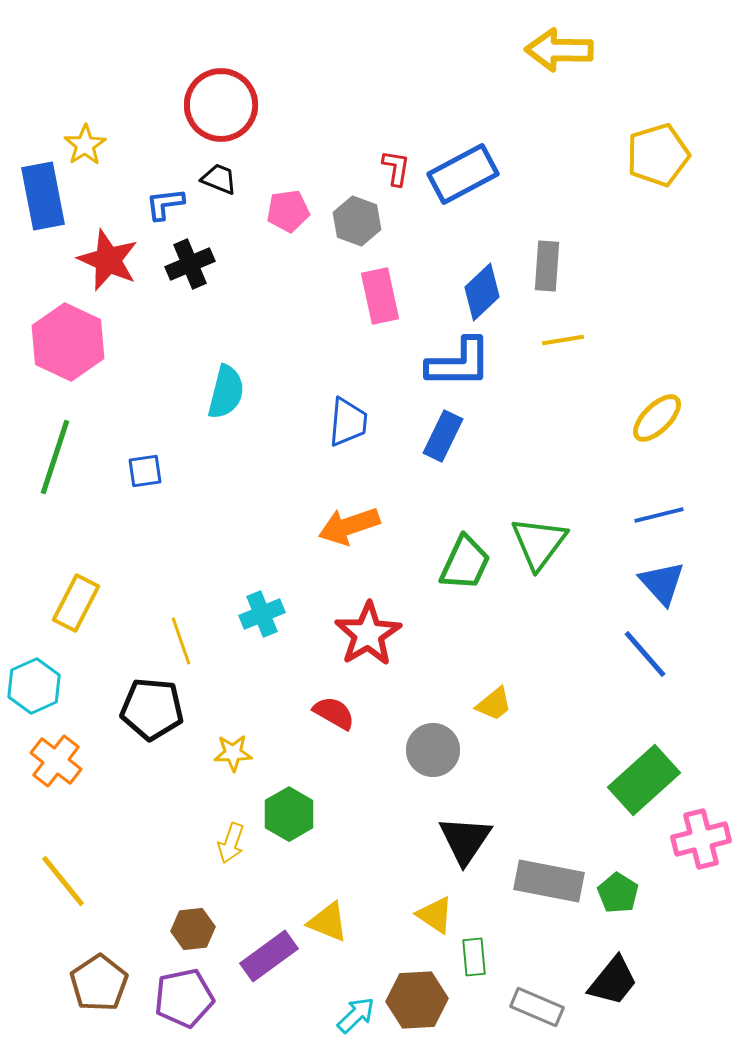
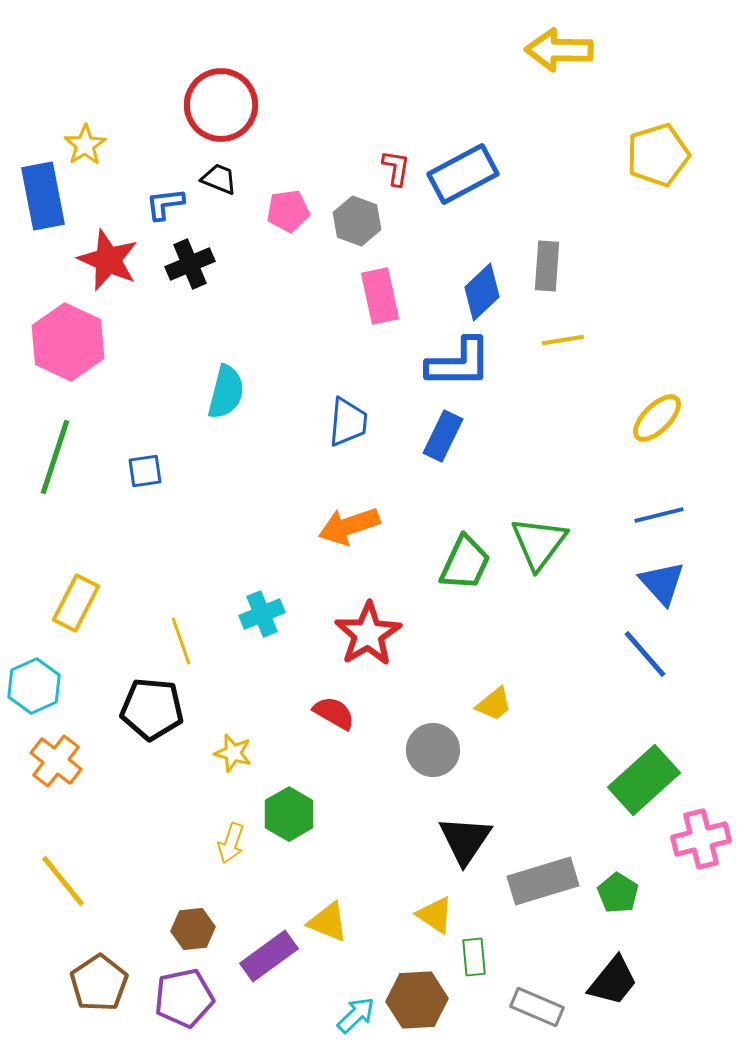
yellow star at (233, 753): rotated 18 degrees clockwise
gray rectangle at (549, 881): moved 6 px left; rotated 28 degrees counterclockwise
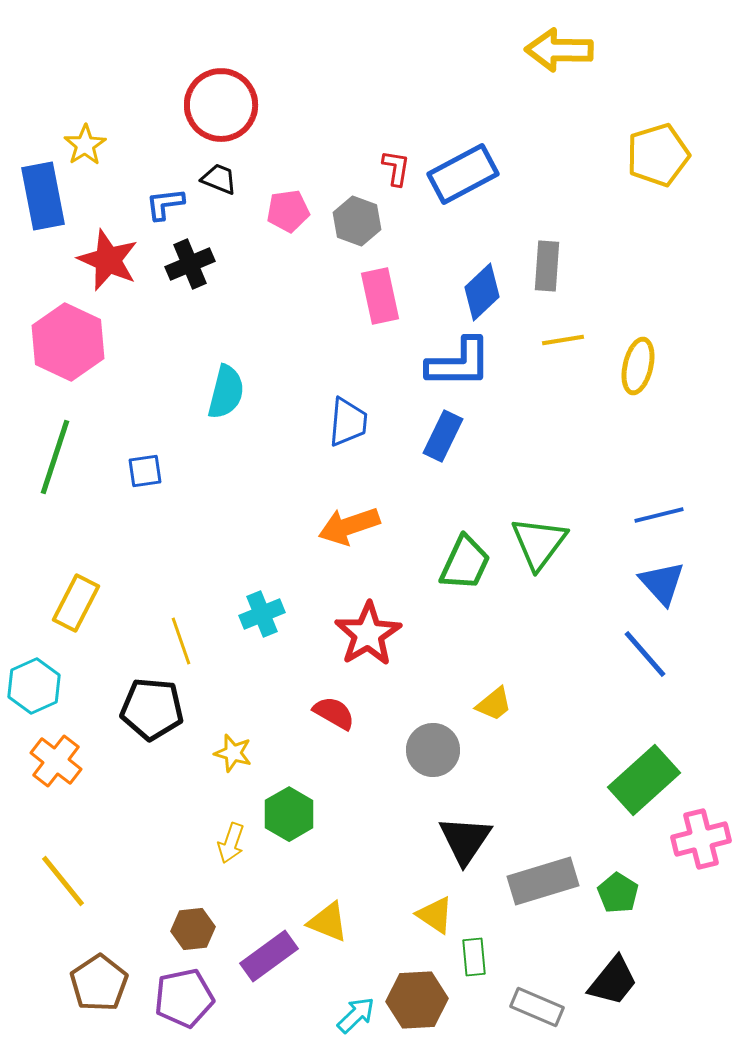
yellow ellipse at (657, 418): moved 19 px left, 52 px up; rotated 32 degrees counterclockwise
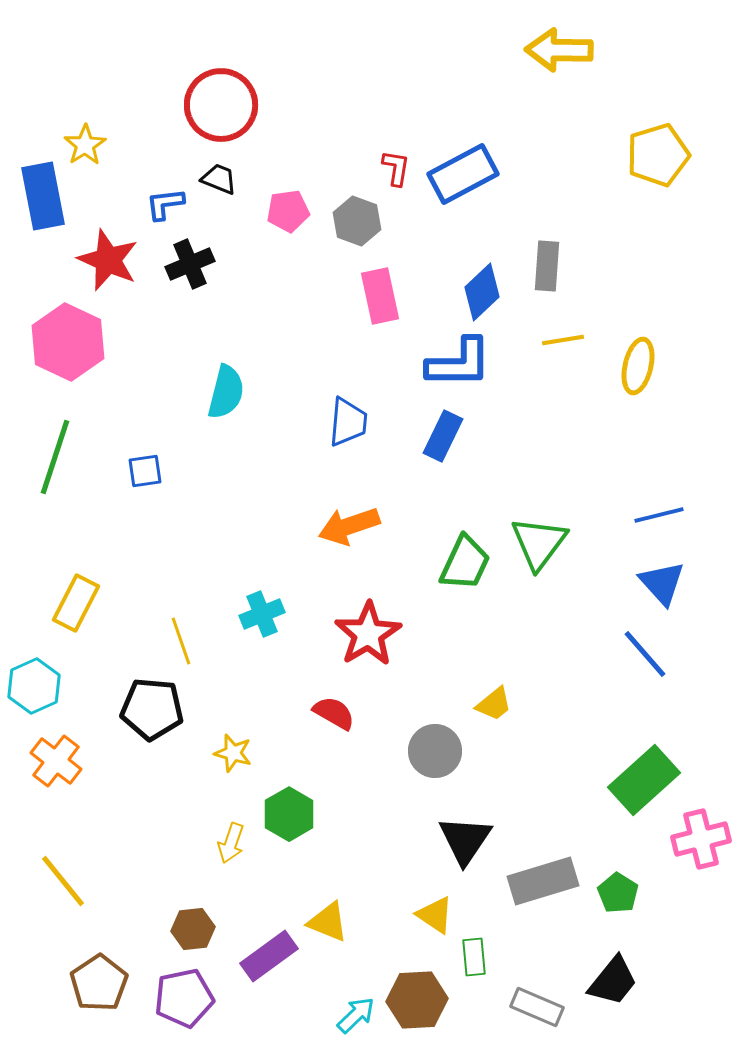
gray circle at (433, 750): moved 2 px right, 1 px down
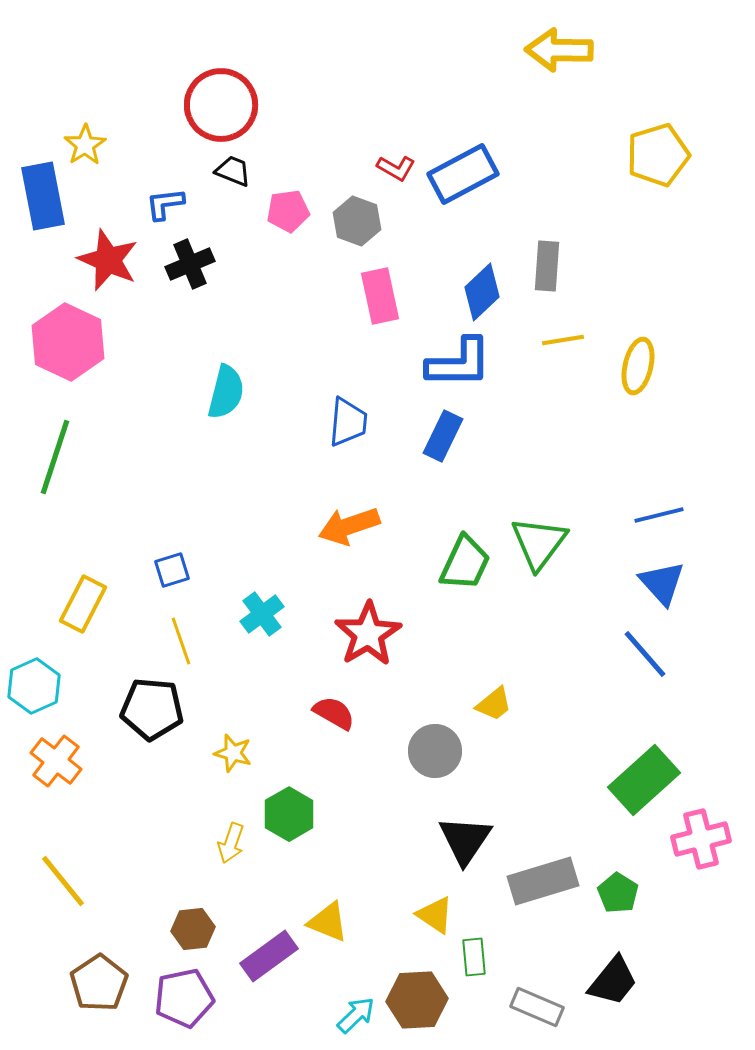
red L-shape at (396, 168): rotated 111 degrees clockwise
black trapezoid at (219, 179): moved 14 px right, 8 px up
blue square at (145, 471): moved 27 px right, 99 px down; rotated 9 degrees counterclockwise
yellow rectangle at (76, 603): moved 7 px right, 1 px down
cyan cross at (262, 614): rotated 15 degrees counterclockwise
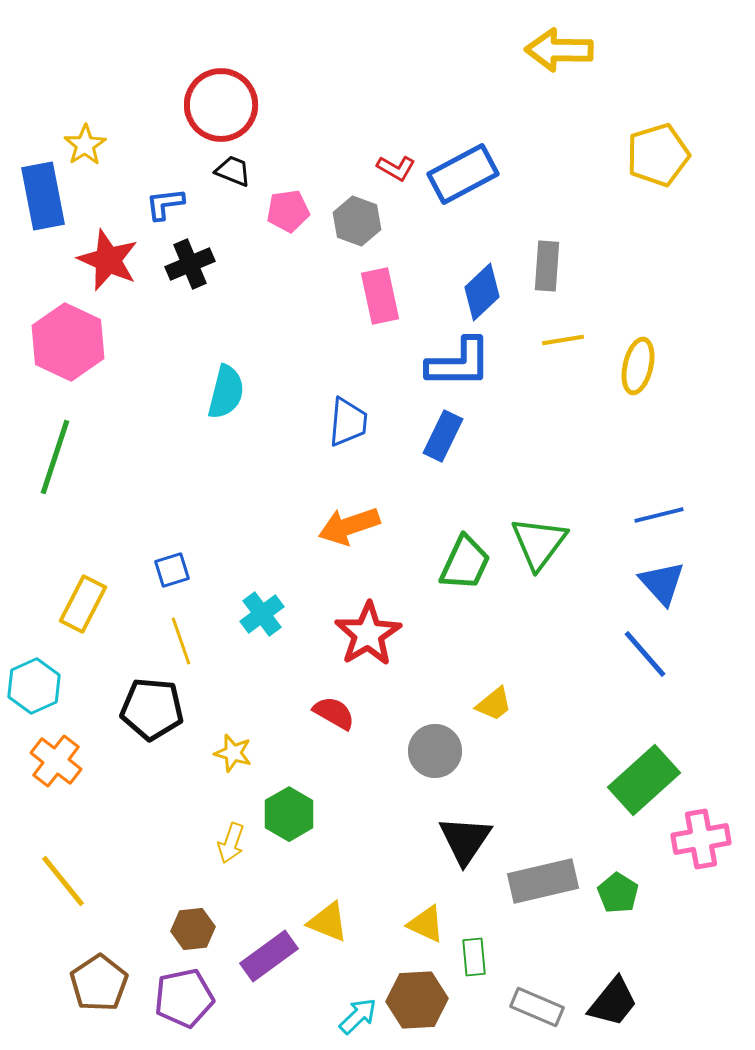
pink cross at (701, 839): rotated 4 degrees clockwise
gray rectangle at (543, 881): rotated 4 degrees clockwise
yellow triangle at (435, 915): moved 9 px left, 9 px down; rotated 9 degrees counterclockwise
black trapezoid at (613, 981): moved 21 px down
cyan arrow at (356, 1015): moved 2 px right, 1 px down
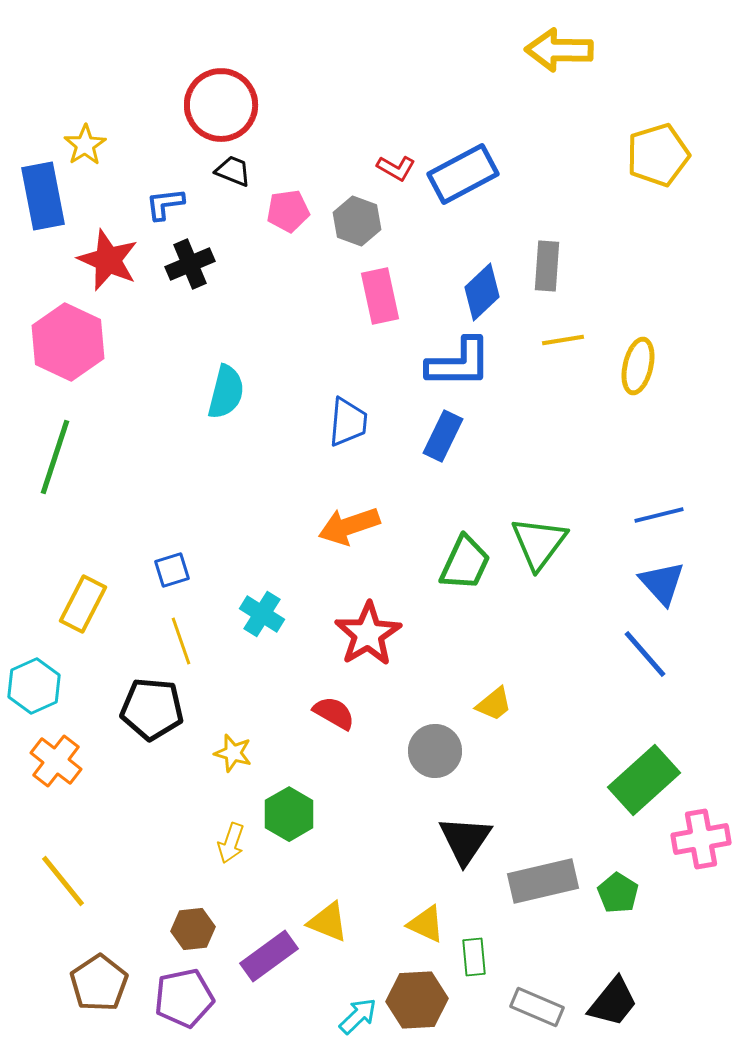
cyan cross at (262, 614): rotated 21 degrees counterclockwise
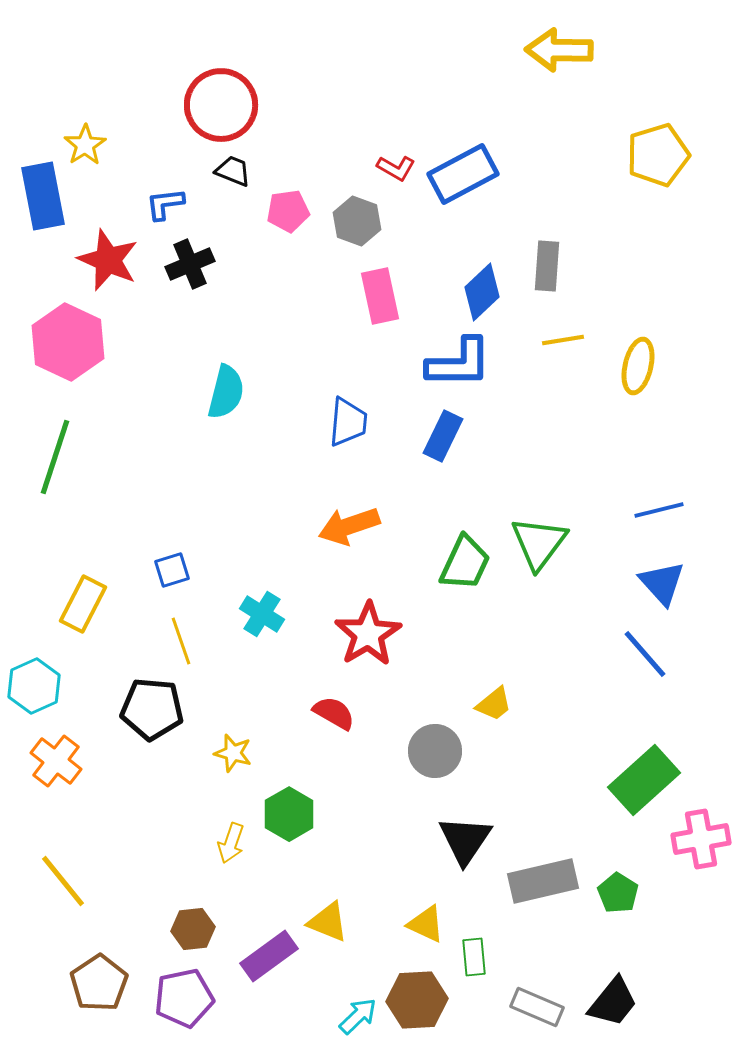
blue line at (659, 515): moved 5 px up
